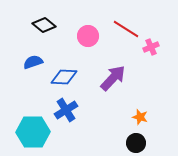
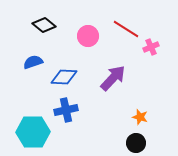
blue cross: rotated 20 degrees clockwise
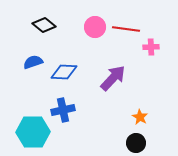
red line: rotated 24 degrees counterclockwise
pink circle: moved 7 px right, 9 px up
pink cross: rotated 21 degrees clockwise
blue diamond: moved 5 px up
blue cross: moved 3 px left
orange star: rotated 14 degrees clockwise
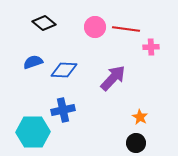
black diamond: moved 2 px up
blue diamond: moved 2 px up
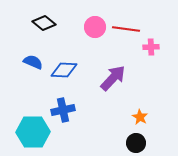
blue semicircle: rotated 42 degrees clockwise
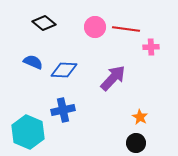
cyan hexagon: moved 5 px left; rotated 24 degrees clockwise
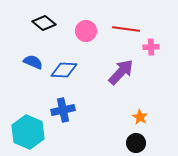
pink circle: moved 9 px left, 4 px down
purple arrow: moved 8 px right, 6 px up
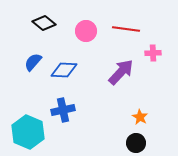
pink cross: moved 2 px right, 6 px down
blue semicircle: rotated 72 degrees counterclockwise
